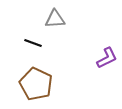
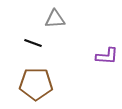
purple L-shape: moved 2 px up; rotated 30 degrees clockwise
brown pentagon: rotated 24 degrees counterclockwise
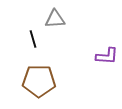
black line: moved 4 px up; rotated 54 degrees clockwise
brown pentagon: moved 3 px right, 3 px up
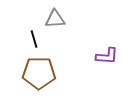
black line: moved 1 px right
brown pentagon: moved 8 px up
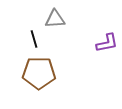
purple L-shape: moved 13 px up; rotated 15 degrees counterclockwise
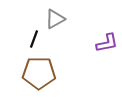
gray triangle: rotated 25 degrees counterclockwise
black line: rotated 36 degrees clockwise
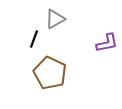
brown pentagon: moved 11 px right; rotated 24 degrees clockwise
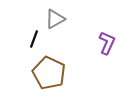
purple L-shape: rotated 55 degrees counterclockwise
brown pentagon: moved 1 px left
